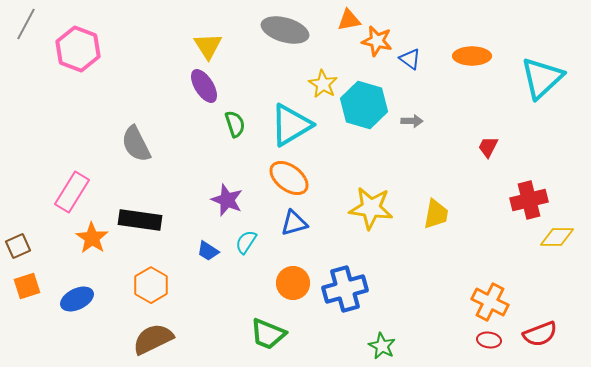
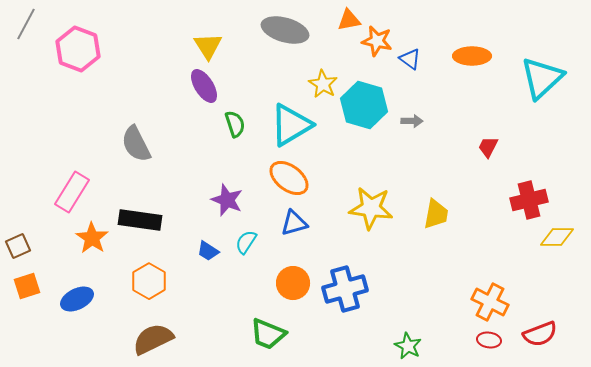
orange hexagon at (151, 285): moved 2 px left, 4 px up
green star at (382, 346): moved 26 px right
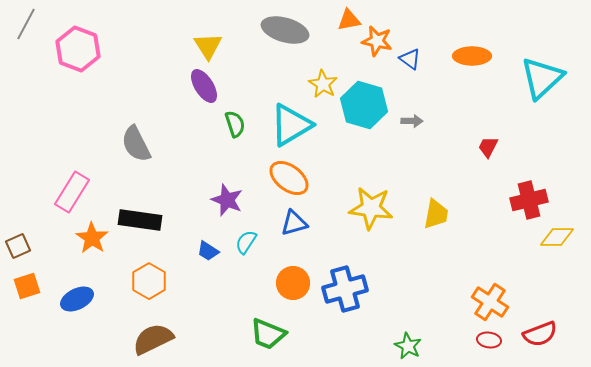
orange cross at (490, 302): rotated 6 degrees clockwise
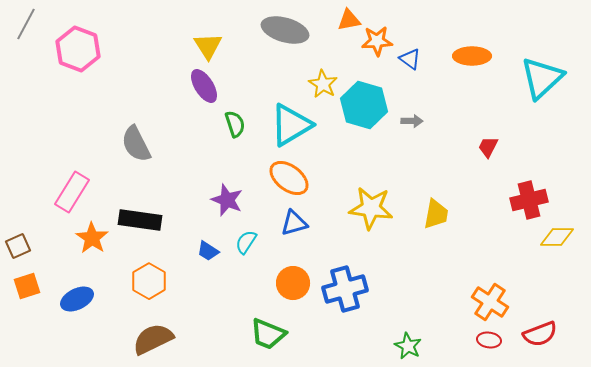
orange star at (377, 41): rotated 16 degrees counterclockwise
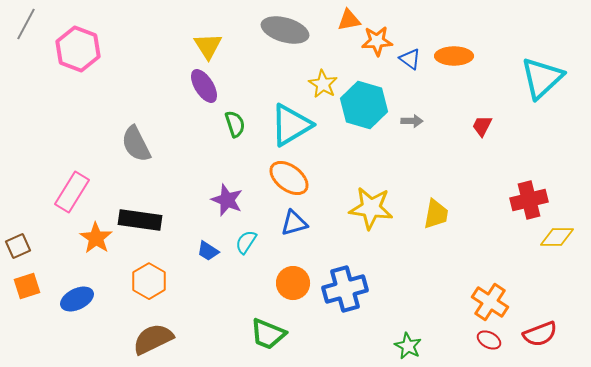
orange ellipse at (472, 56): moved 18 px left
red trapezoid at (488, 147): moved 6 px left, 21 px up
orange star at (92, 238): moved 4 px right
red ellipse at (489, 340): rotated 20 degrees clockwise
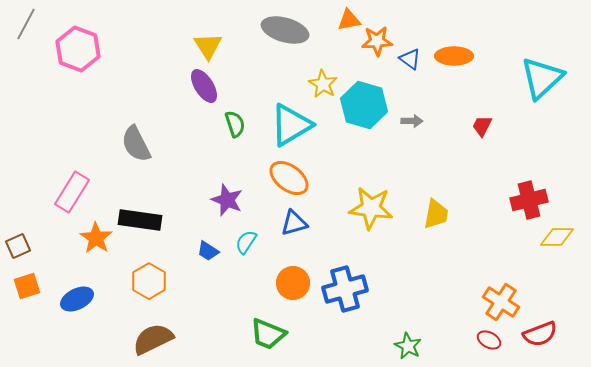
orange cross at (490, 302): moved 11 px right
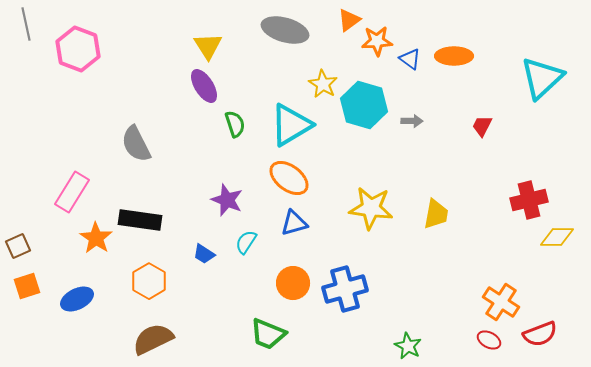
orange triangle at (349, 20): rotated 25 degrees counterclockwise
gray line at (26, 24): rotated 40 degrees counterclockwise
blue trapezoid at (208, 251): moved 4 px left, 3 px down
